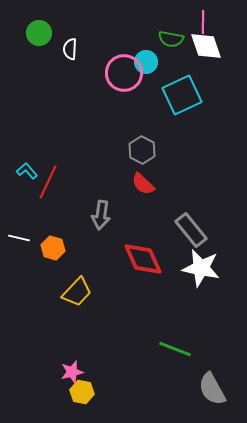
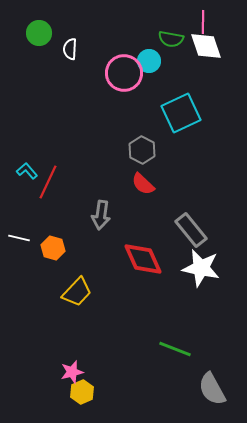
cyan circle: moved 3 px right, 1 px up
cyan square: moved 1 px left, 18 px down
yellow hexagon: rotated 25 degrees clockwise
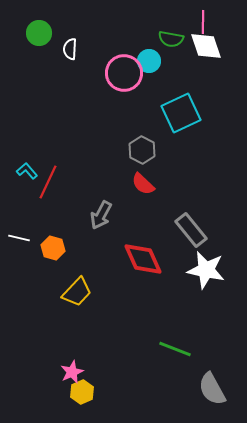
gray arrow: rotated 20 degrees clockwise
white star: moved 5 px right, 2 px down
pink star: rotated 10 degrees counterclockwise
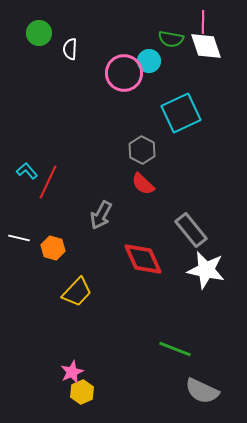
gray semicircle: moved 10 px left, 2 px down; rotated 36 degrees counterclockwise
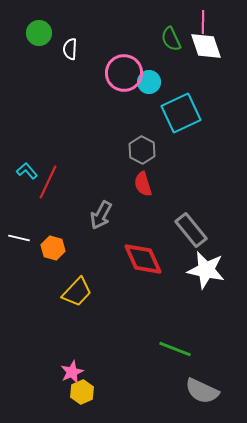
green semicircle: rotated 55 degrees clockwise
cyan circle: moved 21 px down
red semicircle: rotated 30 degrees clockwise
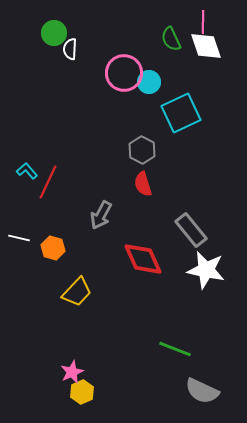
green circle: moved 15 px right
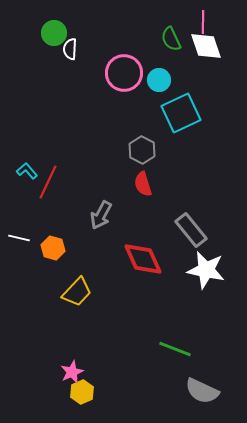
cyan circle: moved 10 px right, 2 px up
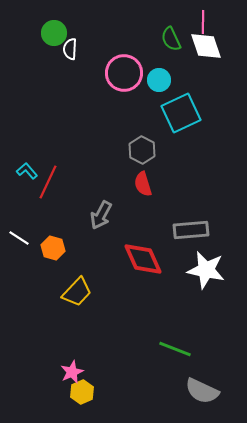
gray rectangle: rotated 56 degrees counterclockwise
white line: rotated 20 degrees clockwise
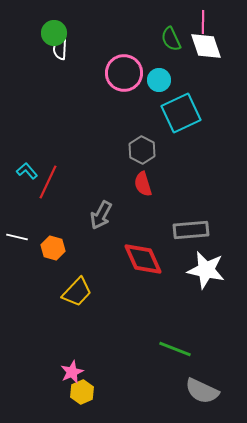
white semicircle: moved 10 px left
white line: moved 2 px left, 1 px up; rotated 20 degrees counterclockwise
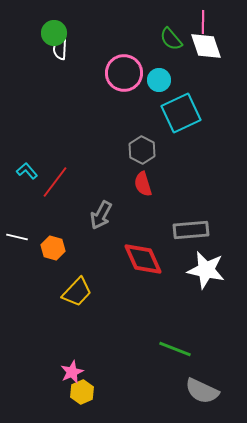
green semicircle: rotated 15 degrees counterclockwise
red line: moved 7 px right; rotated 12 degrees clockwise
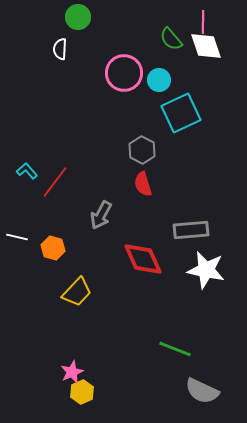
green circle: moved 24 px right, 16 px up
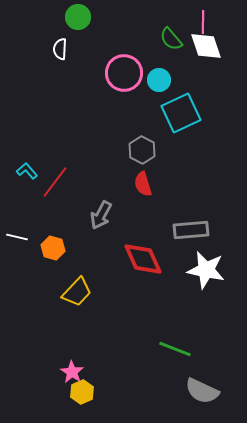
pink star: rotated 15 degrees counterclockwise
